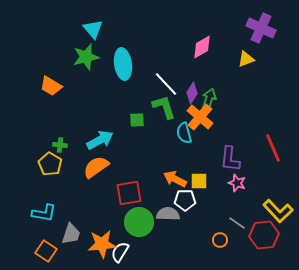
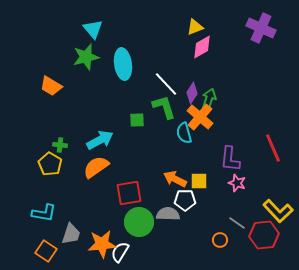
yellow triangle: moved 51 px left, 32 px up
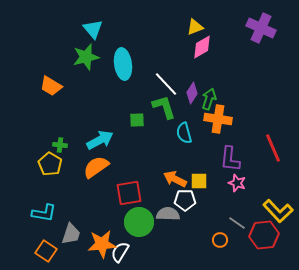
orange cross: moved 18 px right, 2 px down; rotated 32 degrees counterclockwise
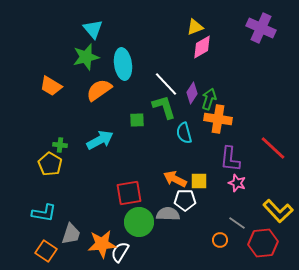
red line: rotated 24 degrees counterclockwise
orange semicircle: moved 3 px right, 77 px up
red hexagon: moved 1 px left, 8 px down
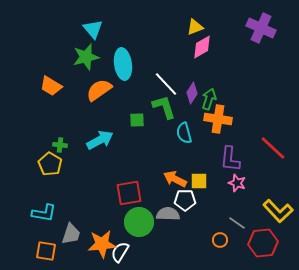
orange square: rotated 25 degrees counterclockwise
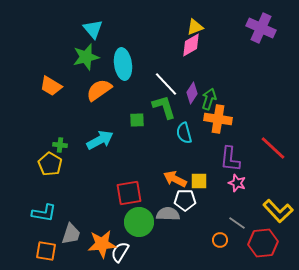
pink diamond: moved 11 px left, 2 px up
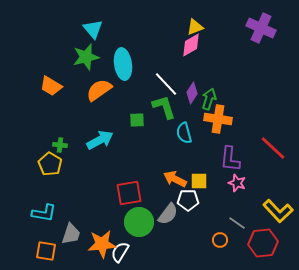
white pentagon: moved 3 px right
gray semicircle: rotated 125 degrees clockwise
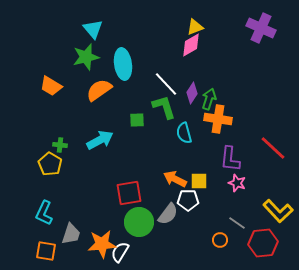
cyan L-shape: rotated 105 degrees clockwise
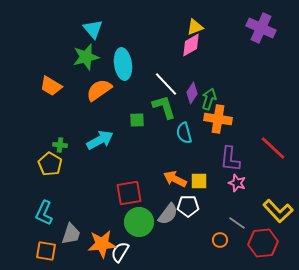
white pentagon: moved 6 px down
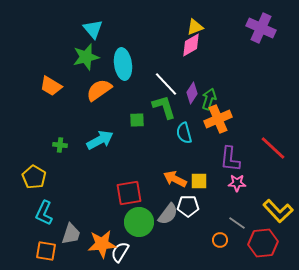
orange cross: rotated 32 degrees counterclockwise
yellow pentagon: moved 16 px left, 13 px down
pink star: rotated 18 degrees counterclockwise
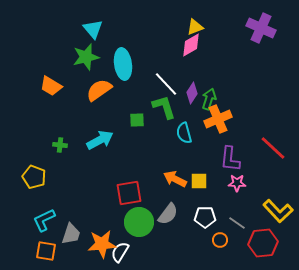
yellow pentagon: rotated 10 degrees counterclockwise
white pentagon: moved 17 px right, 11 px down
cyan L-shape: moved 7 px down; rotated 40 degrees clockwise
